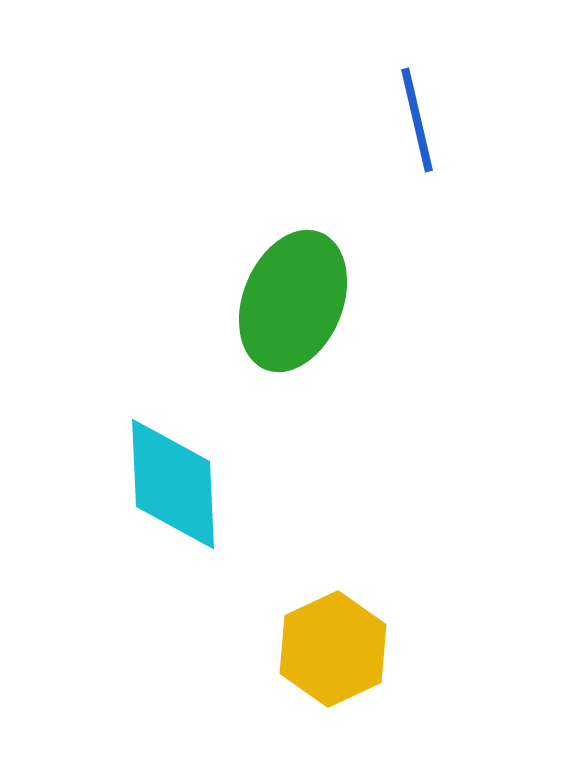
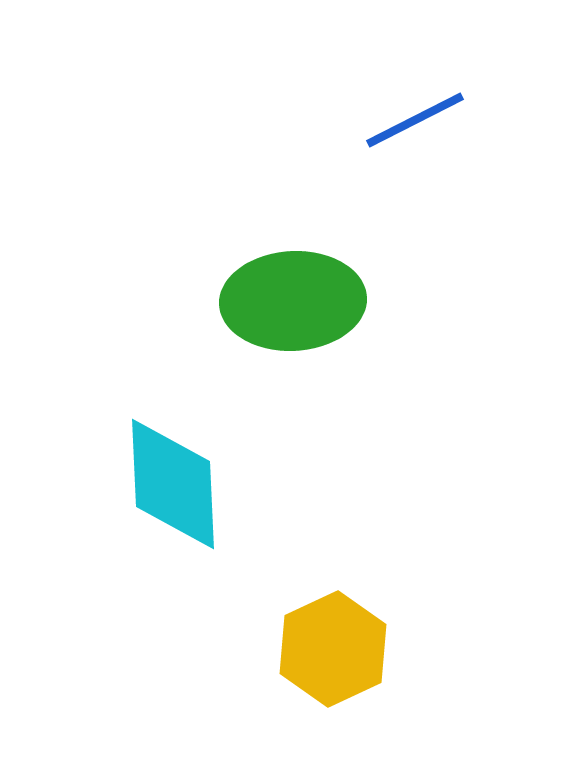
blue line: moved 2 px left; rotated 76 degrees clockwise
green ellipse: rotated 65 degrees clockwise
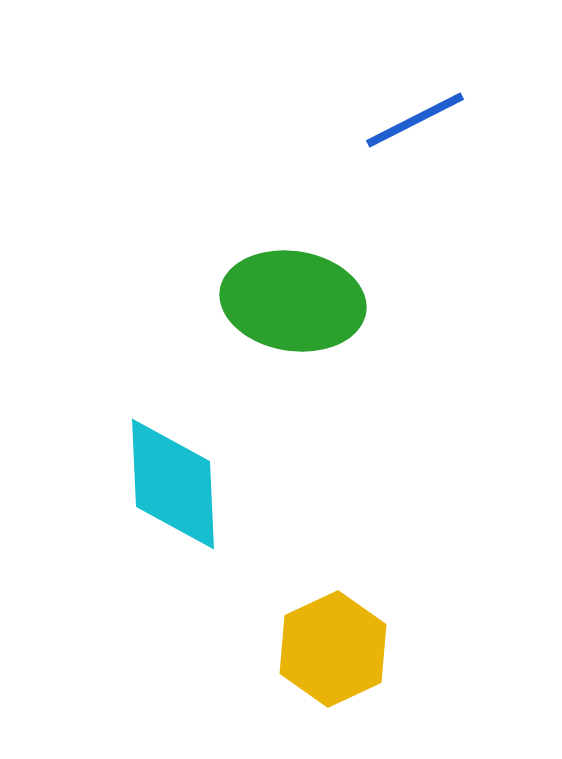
green ellipse: rotated 12 degrees clockwise
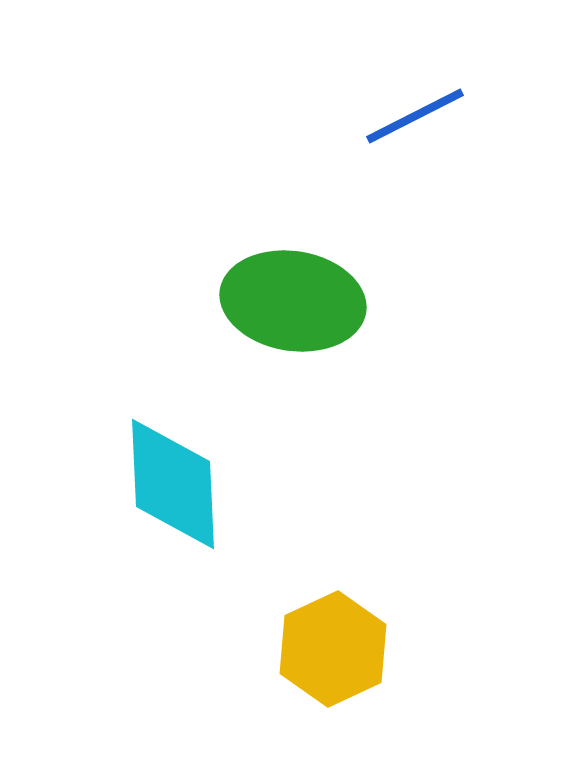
blue line: moved 4 px up
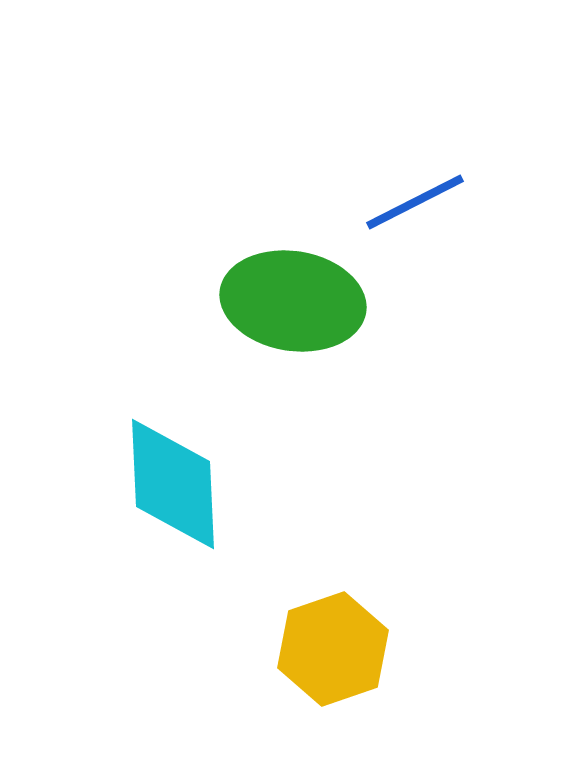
blue line: moved 86 px down
yellow hexagon: rotated 6 degrees clockwise
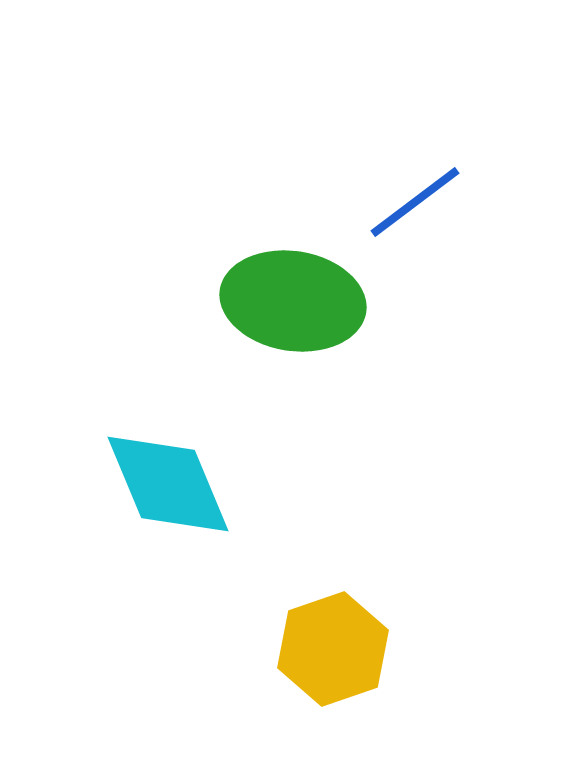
blue line: rotated 10 degrees counterclockwise
cyan diamond: moved 5 px left; rotated 20 degrees counterclockwise
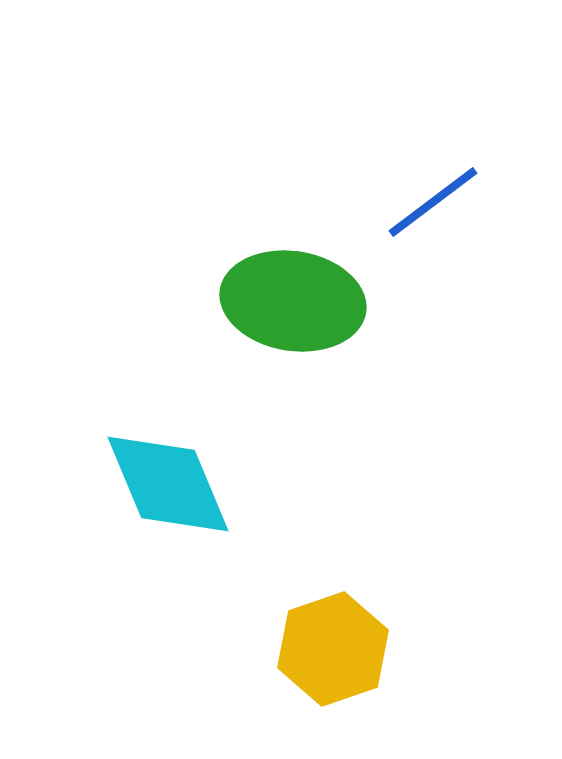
blue line: moved 18 px right
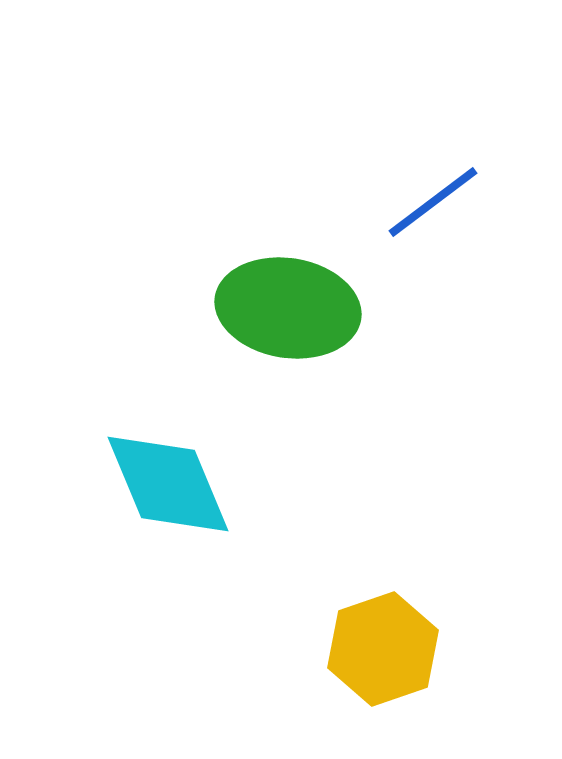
green ellipse: moved 5 px left, 7 px down
yellow hexagon: moved 50 px right
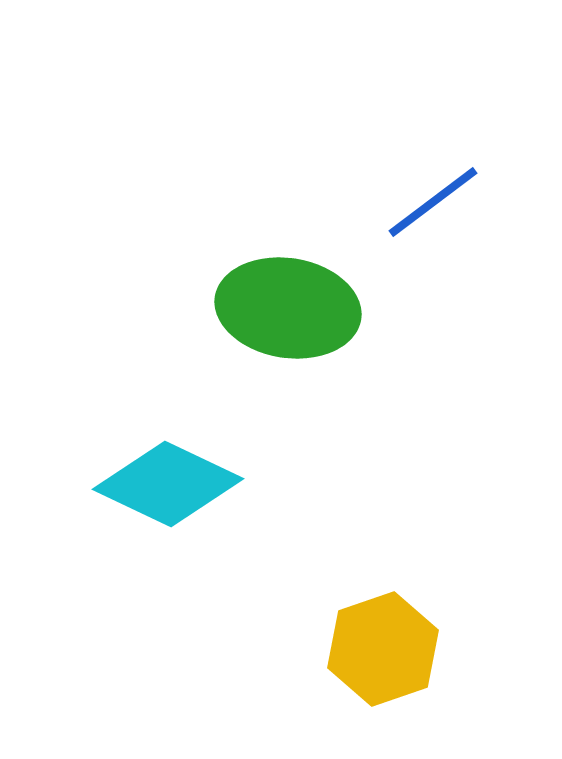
cyan diamond: rotated 42 degrees counterclockwise
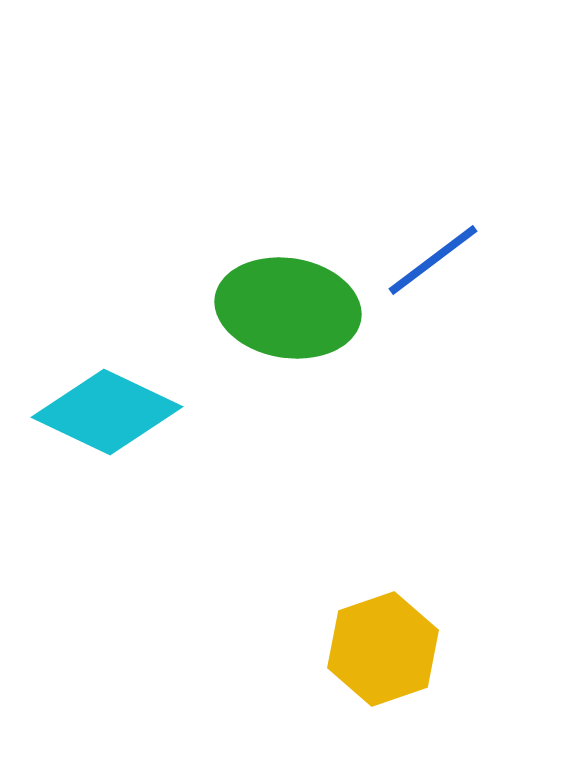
blue line: moved 58 px down
cyan diamond: moved 61 px left, 72 px up
